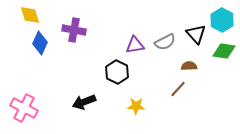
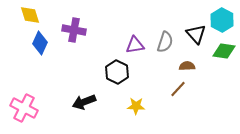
gray semicircle: rotated 45 degrees counterclockwise
brown semicircle: moved 2 px left
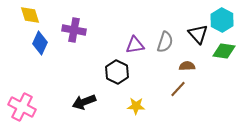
black triangle: moved 2 px right
pink cross: moved 2 px left, 1 px up
